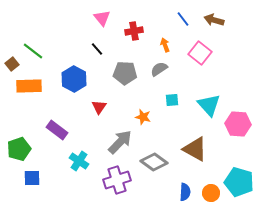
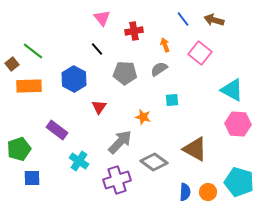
cyan triangle: moved 23 px right, 15 px up; rotated 20 degrees counterclockwise
orange circle: moved 3 px left, 1 px up
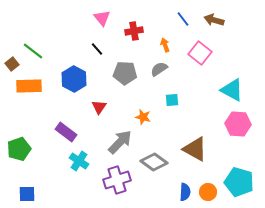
purple rectangle: moved 9 px right, 2 px down
blue square: moved 5 px left, 16 px down
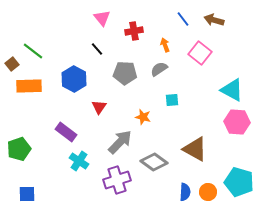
pink hexagon: moved 1 px left, 2 px up
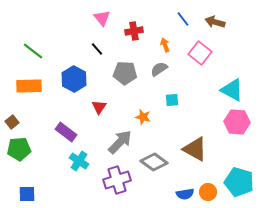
brown arrow: moved 1 px right, 2 px down
brown square: moved 58 px down
green pentagon: rotated 15 degrees clockwise
blue semicircle: moved 2 px down; rotated 78 degrees clockwise
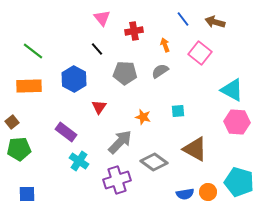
gray semicircle: moved 1 px right, 2 px down
cyan square: moved 6 px right, 11 px down
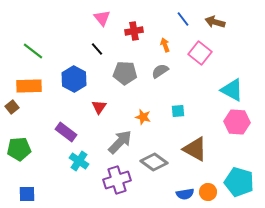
brown square: moved 15 px up
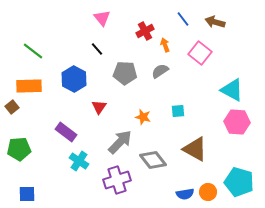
red cross: moved 11 px right; rotated 18 degrees counterclockwise
gray diamond: moved 1 px left, 2 px up; rotated 16 degrees clockwise
